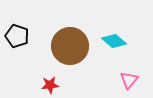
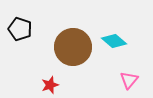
black pentagon: moved 3 px right, 7 px up
brown circle: moved 3 px right, 1 px down
red star: rotated 12 degrees counterclockwise
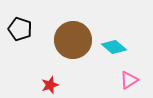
cyan diamond: moved 6 px down
brown circle: moved 7 px up
pink triangle: rotated 18 degrees clockwise
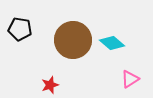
black pentagon: rotated 10 degrees counterclockwise
cyan diamond: moved 2 px left, 4 px up
pink triangle: moved 1 px right, 1 px up
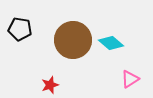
cyan diamond: moved 1 px left
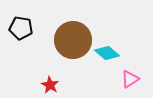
black pentagon: moved 1 px right, 1 px up
cyan diamond: moved 4 px left, 10 px down
red star: rotated 24 degrees counterclockwise
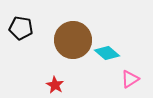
red star: moved 5 px right
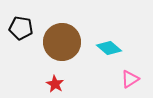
brown circle: moved 11 px left, 2 px down
cyan diamond: moved 2 px right, 5 px up
red star: moved 1 px up
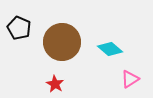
black pentagon: moved 2 px left; rotated 15 degrees clockwise
cyan diamond: moved 1 px right, 1 px down
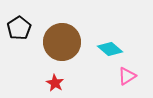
black pentagon: rotated 15 degrees clockwise
pink triangle: moved 3 px left, 3 px up
red star: moved 1 px up
